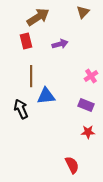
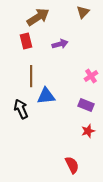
red star: moved 1 px up; rotated 16 degrees counterclockwise
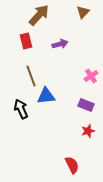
brown arrow: moved 1 px right, 2 px up; rotated 15 degrees counterclockwise
brown line: rotated 20 degrees counterclockwise
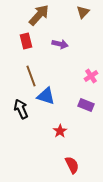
purple arrow: rotated 28 degrees clockwise
blue triangle: rotated 24 degrees clockwise
red star: moved 28 px left; rotated 16 degrees counterclockwise
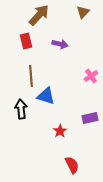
brown line: rotated 15 degrees clockwise
purple rectangle: moved 4 px right, 13 px down; rotated 35 degrees counterclockwise
black arrow: rotated 18 degrees clockwise
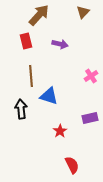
blue triangle: moved 3 px right
